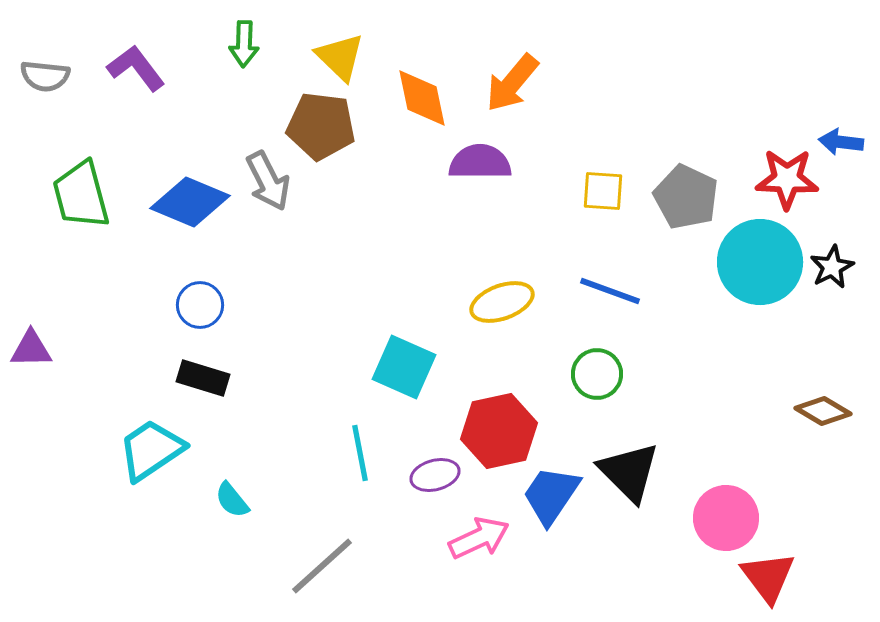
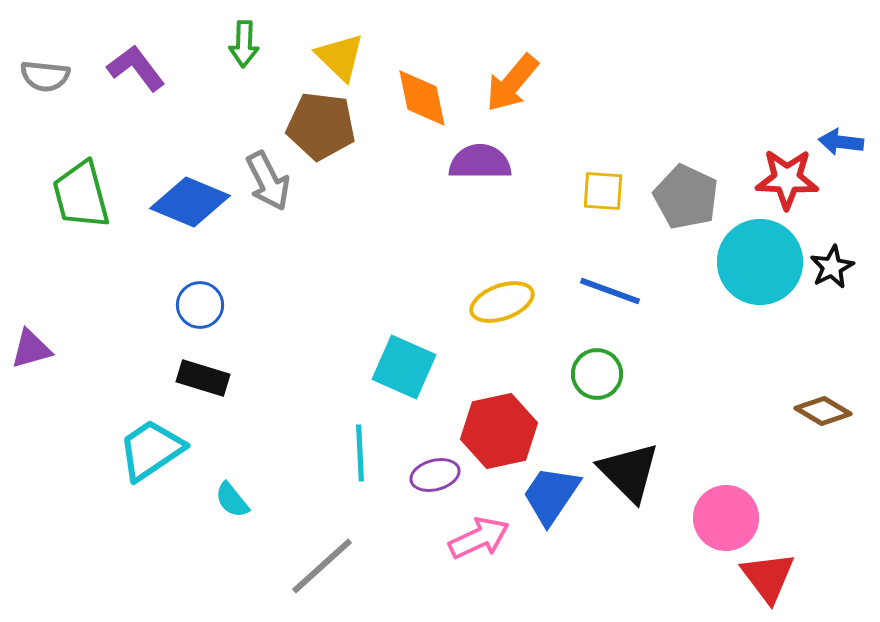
purple triangle: rotated 15 degrees counterclockwise
cyan line: rotated 8 degrees clockwise
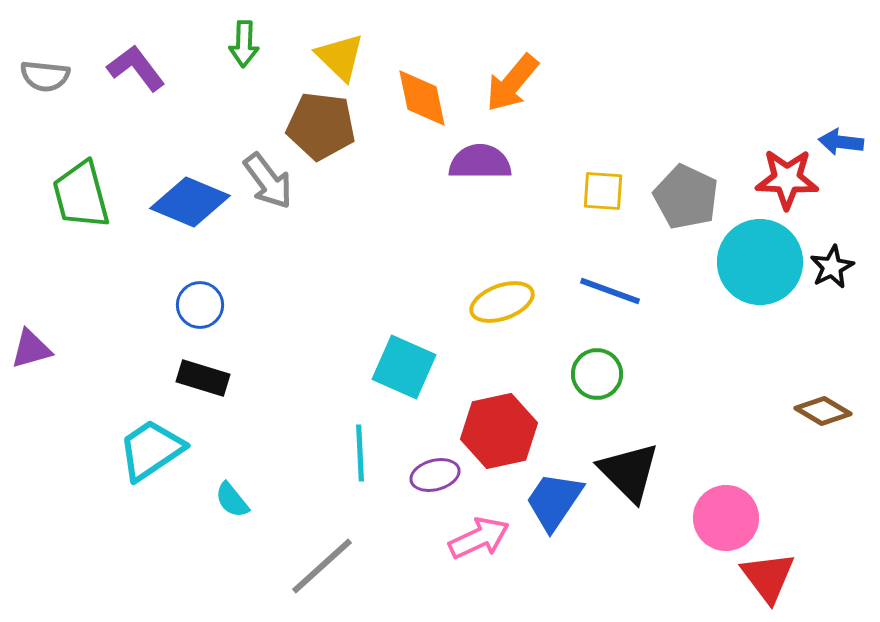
gray arrow: rotated 10 degrees counterclockwise
blue trapezoid: moved 3 px right, 6 px down
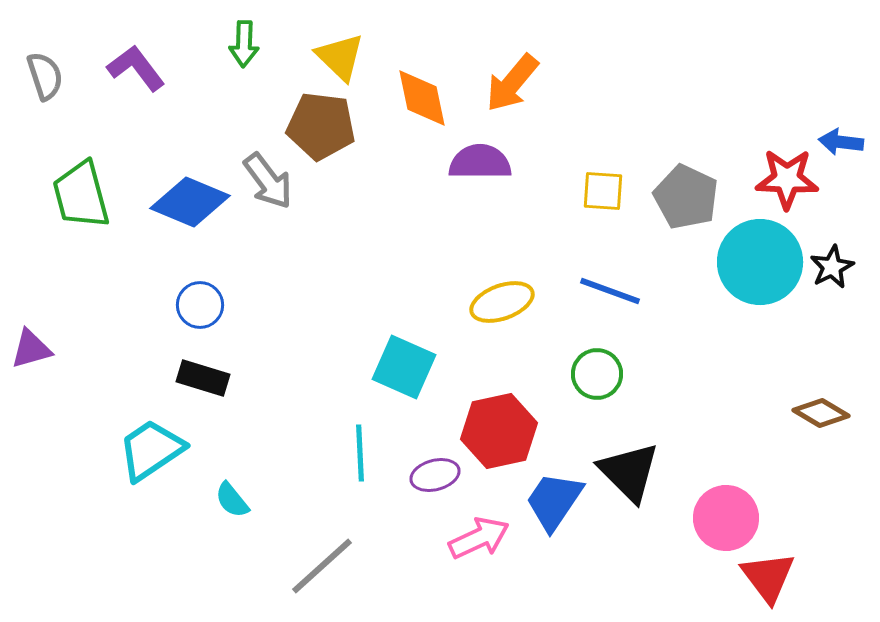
gray semicircle: rotated 114 degrees counterclockwise
brown diamond: moved 2 px left, 2 px down
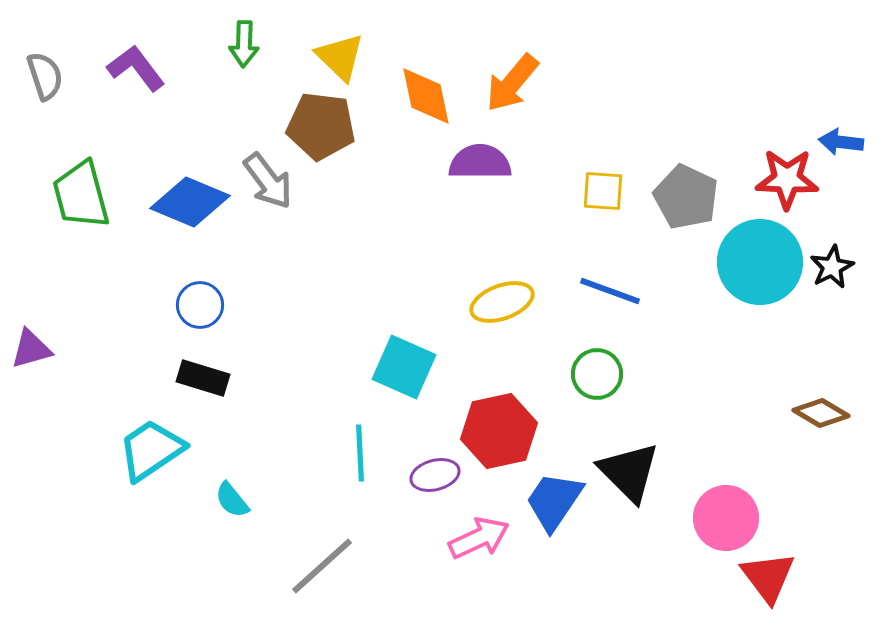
orange diamond: moved 4 px right, 2 px up
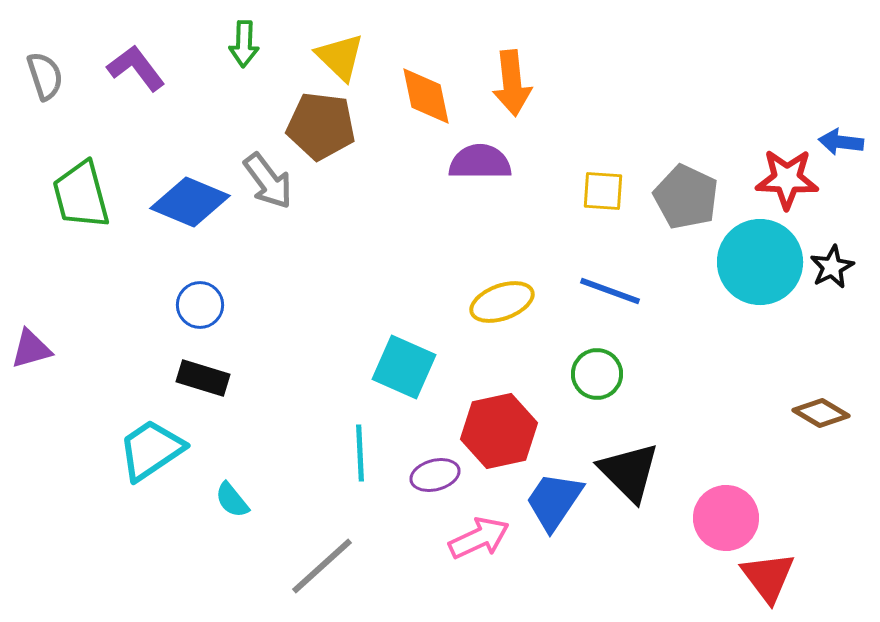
orange arrow: rotated 46 degrees counterclockwise
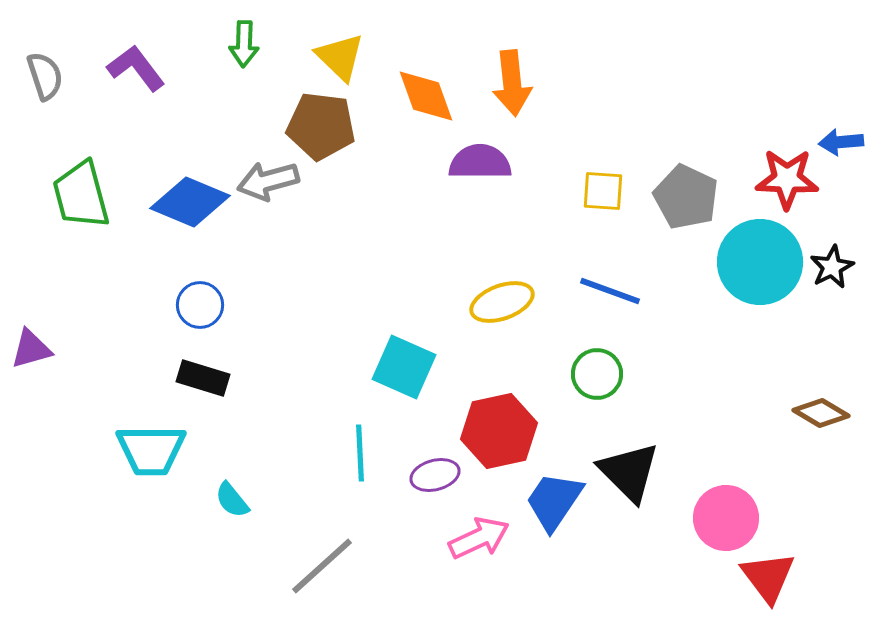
orange diamond: rotated 8 degrees counterclockwise
blue arrow: rotated 12 degrees counterclockwise
gray arrow: rotated 112 degrees clockwise
cyan trapezoid: rotated 146 degrees counterclockwise
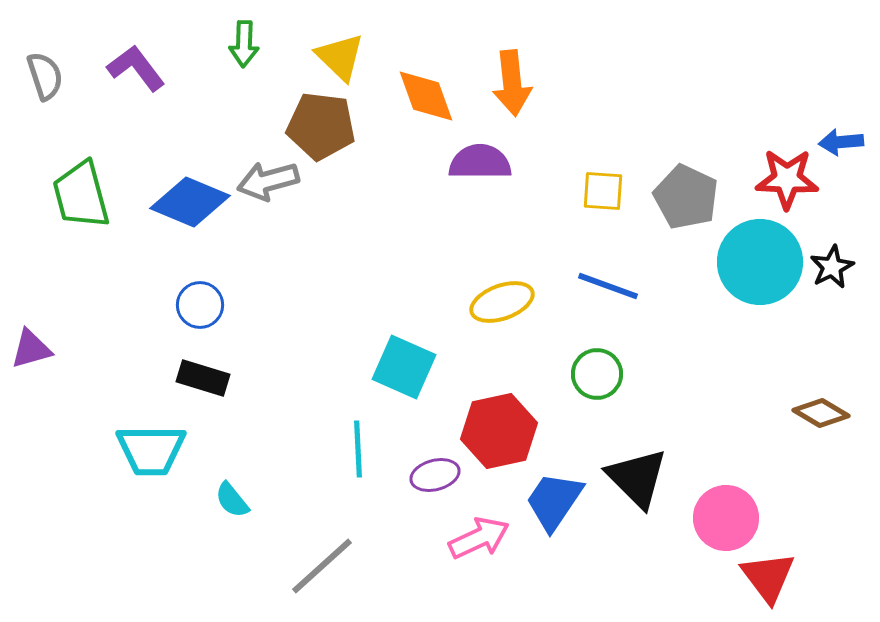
blue line: moved 2 px left, 5 px up
cyan line: moved 2 px left, 4 px up
black triangle: moved 8 px right, 6 px down
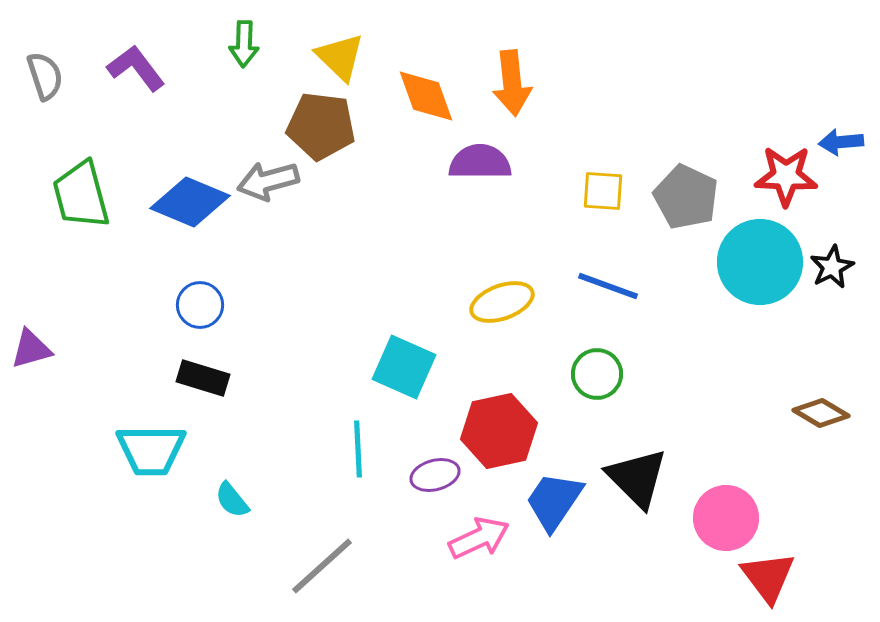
red star: moved 1 px left, 3 px up
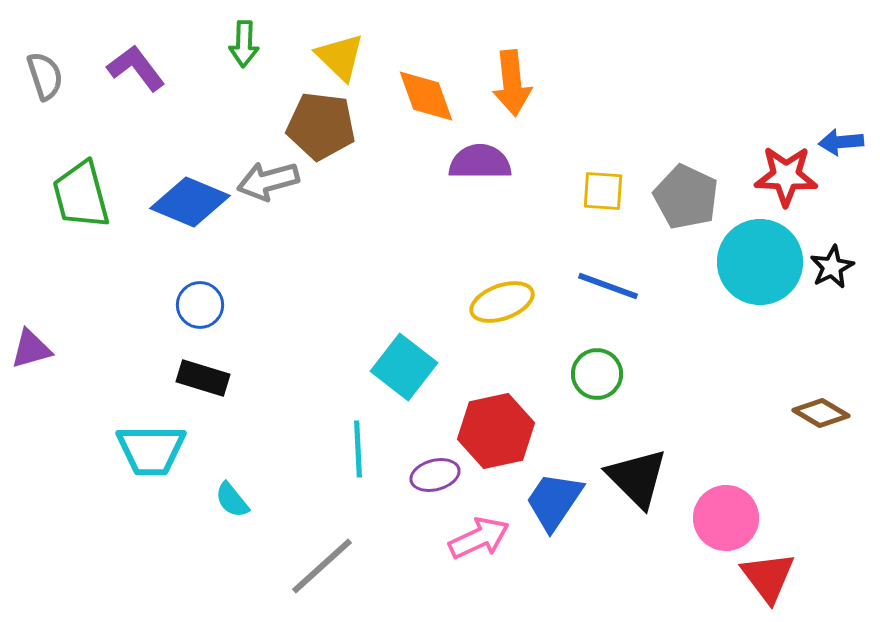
cyan square: rotated 14 degrees clockwise
red hexagon: moved 3 px left
